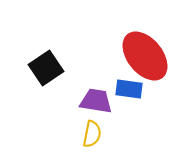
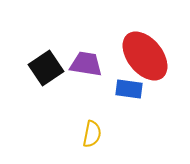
purple trapezoid: moved 10 px left, 37 px up
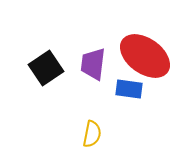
red ellipse: rotated 15 degrees counterclockwise
purple trapezoid: moved 7 px right; rotated 92 degrees counterclockwise
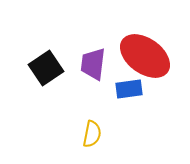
blue rectangle: rotated 16 degrees counterclockwise
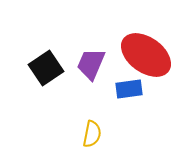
red ellipse: moved 1 px right, 1 px up
purple trapezoid: moved 2 px left; rotated 16 degrees clockwise
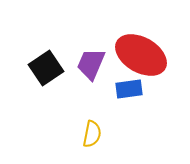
red ellipse: moved 5 px left; rotated 6 degrees counterclockwise
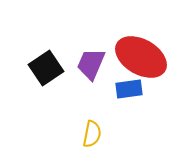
red ellipse: moved 2 px down
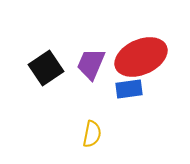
red ellipse: rotated 54 degrees counterclockwise
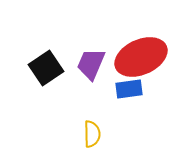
yellow semicircle: rotated 12 degrees counterclockwise
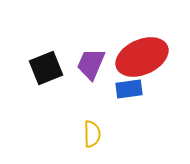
red ellipse: moved 1 px right
black square: rotated 12 degrees clockwise
